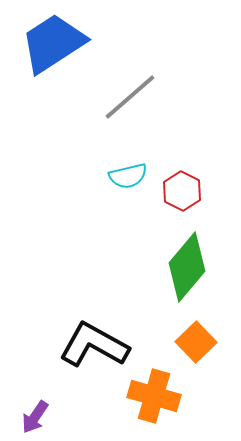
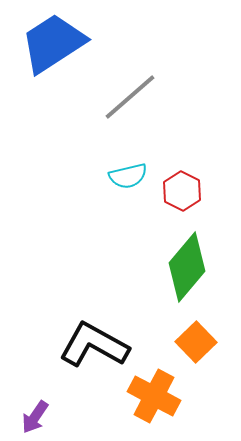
orange cross: rotated 12 degrees clockwise
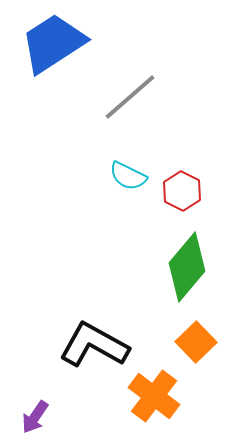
cyan semicircle: rotated 39 degrees clockwise
orange cross: rotated 9 degrees clockwise
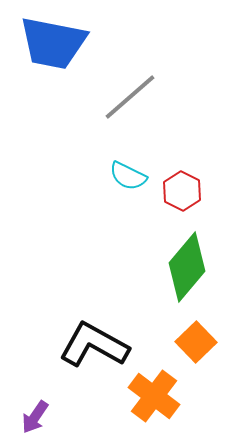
blue trapezoid: rotated 136 degrees counterclockwise
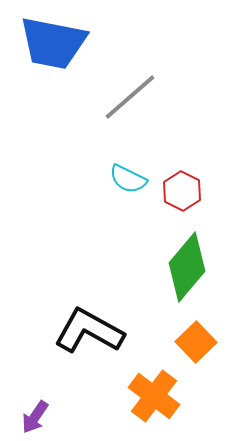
cyan semicircle: moved 3 px down
black L-shape: moved 5 px left, 14 px up
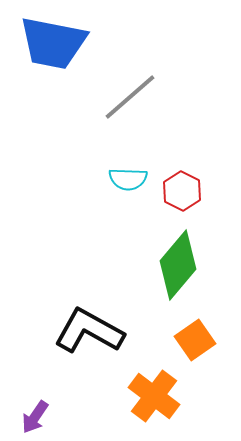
cyan semicircle: rotated 24 degrees counterclockwise
green diamond: moved 9 px left, 2 px up
orange square: moved 1 px left, 2 px up; rotated 9 degrees clockwise
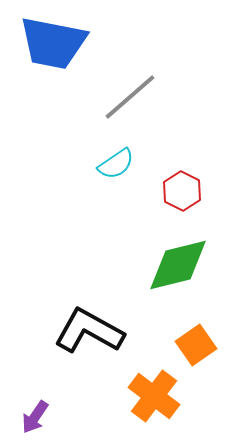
cyan semicircle: moved 12 px left, 15 px up; rotated 36 degrees counterclockwise
green diamond: rotated 36 degrees clockwise
orange square: moved 1 px right, 5 px down
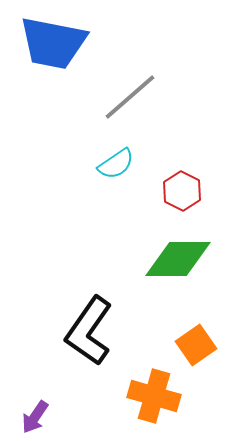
green diamond: moved 6 px up; rotated 14 degrees clockwise
black L-shape: rotated 84 degrees counterclockwise
orange cross: rotated 21 degrees counterclockwise
